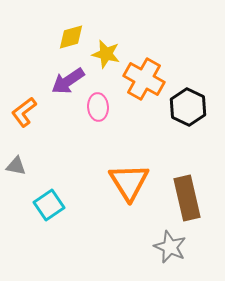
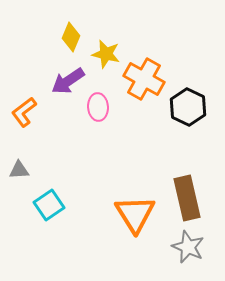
yellow diamond: rotated 52 degrees counterclockwise
gray triangle: moved 3 px right, 4 px down; rotated 15 degrees counterclockwise
orange triangle: moved 6 px right, 32 px down
gray star: moved 18 px right
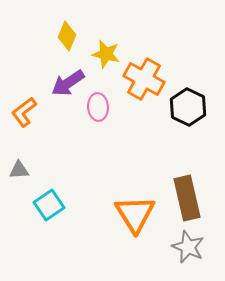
yellow diamond: moved 4 px left, 1 px up
purple arrow: moved 2 px down
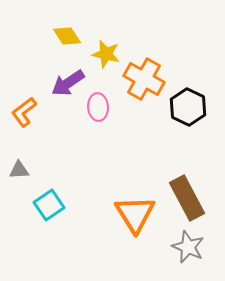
yellow diamond: rotated 56 degrees counterclockwise
brown rectangle: rotated 15 degrees counterclockwise
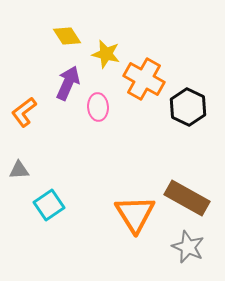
purple arrow: rotated 148 degrees clockwise
brown rectangle: rotated 33 degrees counterclockwise
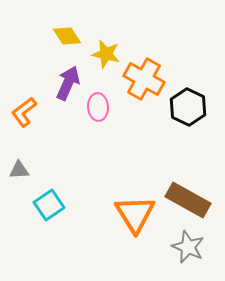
brown rectangle: moved 1 px right, 2 px down
